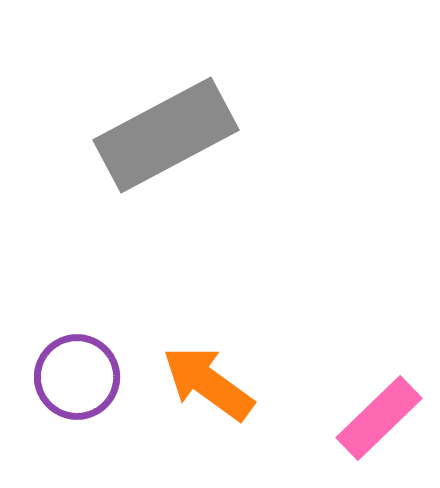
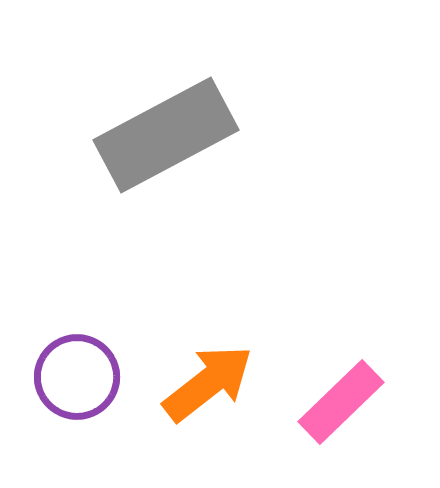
orange arrow: rotated 106 degrees clockwise
pink rectangle: moved 38 px left, 16 px up
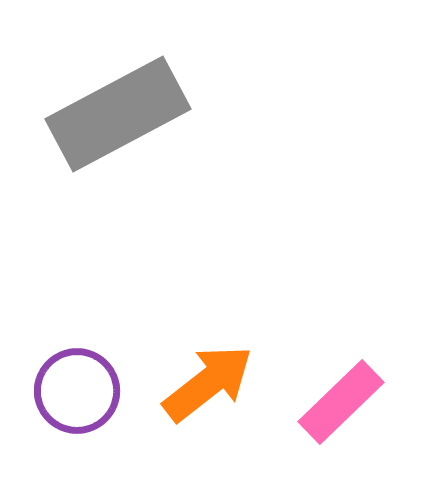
gray rectangle: moved 48 px left, 21 px up
purple circle: moved 14 px down
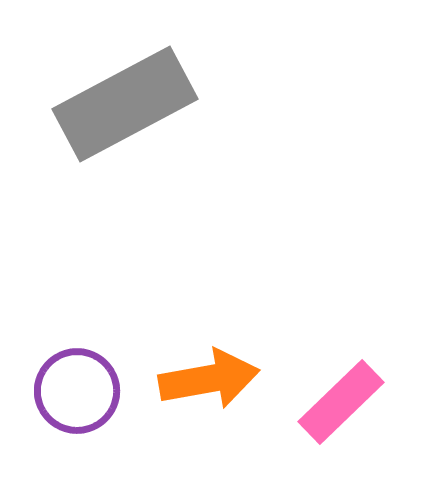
gray rectangle: moved 7 px right, 10 px up
orange arrow: moved 1 px right, 4 px up; rotated 28 degrees clockwise
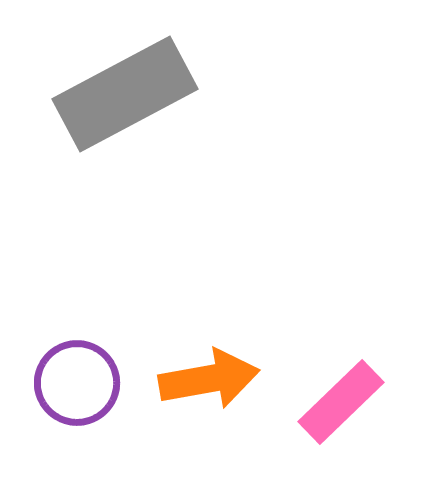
gray rectangle: moved 10 px up
purple circle: moved 8 px up
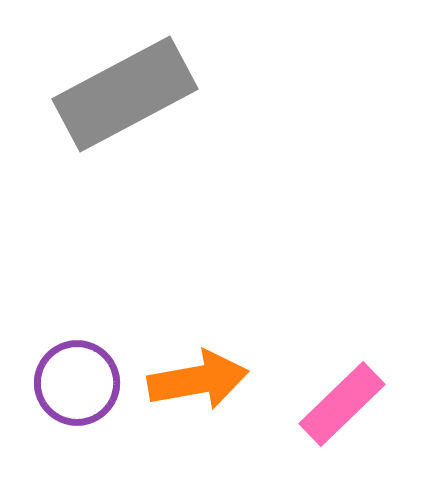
orange arrow: moved 11 px left, 1 px down
pink rectangle: moved 1 px right, 2 px down
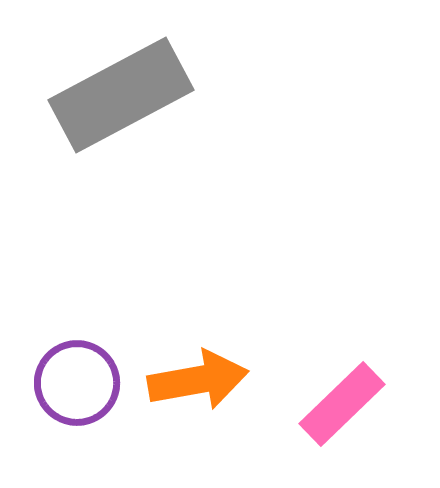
gray rectangle: moved 4 px left, 1 px down
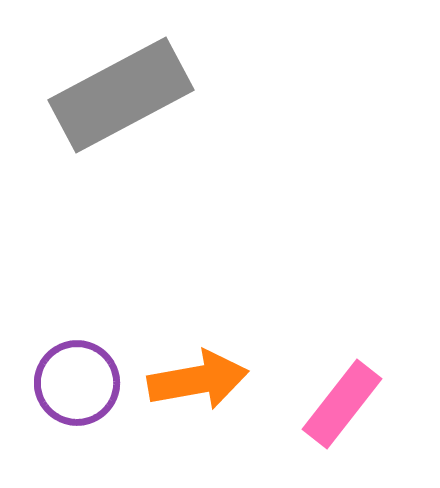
pink rectangle: rotated 8 degrees counterclockwise
